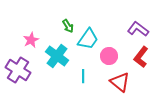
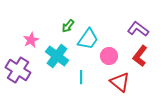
green arrow: rotated 72 degrees clockwise
red L-shape: moved 1 px left, 1 px up
cyan line: moved 2 px left, 1 px down
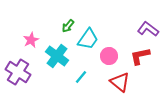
purple L-shape: moved 10 px right
red L-shape: rotated 40 degrees clockwise
purple cross: moved 2 px down
cyan line: rotated 40 degrees clockwise
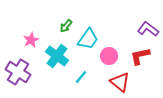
green arrow: moved 2 px left
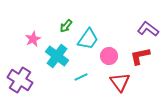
pink star: moved 2 px right, 1 px up
purple cross: moved 2 px right, 8 px down
cyan line: rotated 24 degrees clockwise
red triangle: rotated 15 degrees clockwise
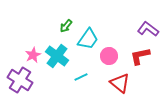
pink star: moved 16 px down
red triangle: moved 1 px down; rotated 15 degrees counterclockwise
